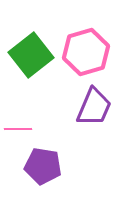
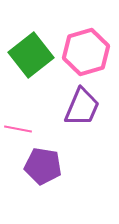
purple trapezoid: moved 12 px left
pink line: rotated 12 degrees clockwise
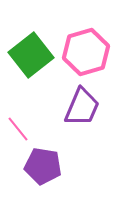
pink line: rotated 40 degrees clockwise
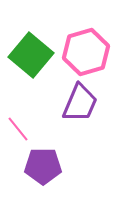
green square: rotated 12 degrees counterclockwise
purple trapezoid: moved 2 px left, 4 px up
purple pentagon: rotated 9 degrees counterclockwise
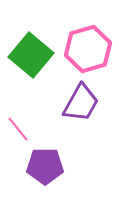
pink hexagon: moved 2 px right, 3 px up
purple trapezoid: moved 1 px right; rotated 6 degrees clockwise
purple pentagon: moved 2 px right
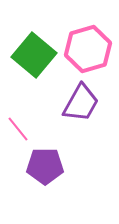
green square: moved 3 px right
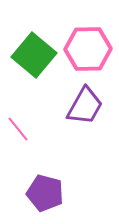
pink hexagon: rotated 15 degrees clockwise
purple trapezoid: moved 4 px right, 3 px down
purple pentagon: moved 27 px down; rotated 15 degrees clockwise
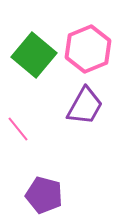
pink hexagon: rotated 21 degrees counterclockwise
purple pentagon: moved 1 px left, 2 px down
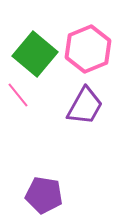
green square: moved 1 px right, 1 px up
pink line: moved 34 px up
purple pentagon: rotated 6 degrees counterclockwise
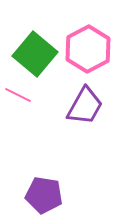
pink hexagon: rotated 6 degrees counterclockwise
pink line: rotated 24 degrees counterclockwise
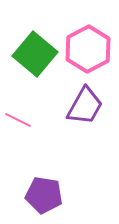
pink line: moved 25 px down
